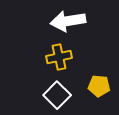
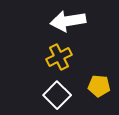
yellow cross: rotated 15 degrees counterclockwise
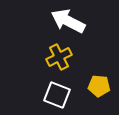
white arrow: rotated 36 degrees clockwise
white square: rotated 24 degrees counterclockwise
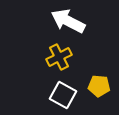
white square: moved 6 px right; rotated 8 degrees clockwise
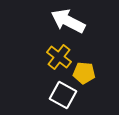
yellow cross: rotated 25 degrees counterclockwise
yellow pentagon: moved 15 px left, 13 px up
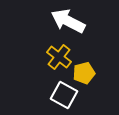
yellow pentagon: rotated 20 degrees counterclockwise
white square: moved 1 px right
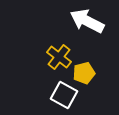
white arrow: moved 19 px right
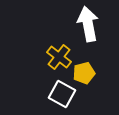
white arrow: moved 1 px right, 3 px down; rotated 52 degrees clockwise
white square: moved 2 px left, 1 px up
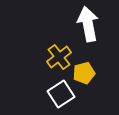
yellow cross: rotated 15 degrees clockwise
white square: moved 1 px left; rotated 28 degrees clockwise
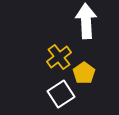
white arrow: moved 2 px left, 3 px up; rotated 8 degrees clockwise
yellow pentagon: rotated 20 degrees counterclockwise
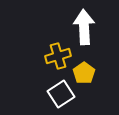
white arrow: moved 2 px left, 6 px down
yellow cross: moved 1 px left, 1 px up; rotated 20 degrees clockwise
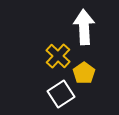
yellow cross: rotated 30 degrees counterclockwise
